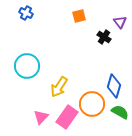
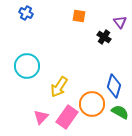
orange square: rotated 24 degrees clockwise
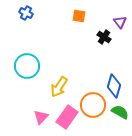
orange circle: moved 1 px right, 1 px down
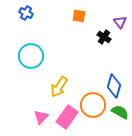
cyan circle: moved 4 px right, 10 px up
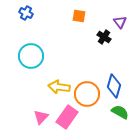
yellow arrow: rotated 65 degrees clockwise
orange circle: moved 6 px left, 11 px up
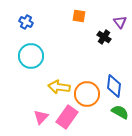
blue cross: moved 9 px down
blue diamond: rotated 10 degrees counterclockwise
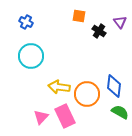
black cross: moved 5 px left, 6 px up
pink rectangle: moved 2 px left, 1 px up; rotated 60 degrees counterclockwise
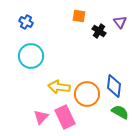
pink rectangle: moved 1 px down
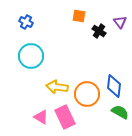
yellow arrow: moved 2 px left
pink triangle: rotated 42 degrees counterclockwise
